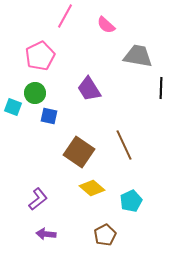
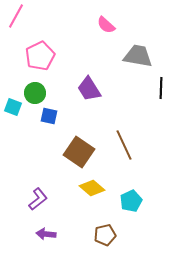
pink line: moved 49 px left
brown pentagon: rotated 15 degrees clockwise
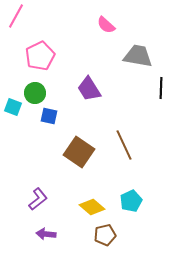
yellow diamond: moved 19 px down
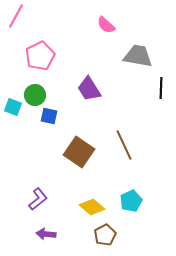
green circle: moved 2 px down
brown pentagon: rotated 15 degrees counterclockwise
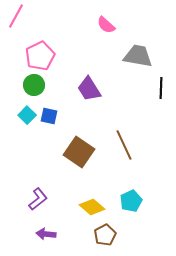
green circle: moved 1 px left, 10 px up
cyan square: moved 14 px right, 8 px down; rotated 24 degrees clockwise
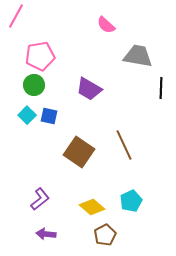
pink pentagon: rotated 16 degrees clockwise
purple trapezoid: rotated 28 degrees counterclockwise
purple L-shape: moved 2 px right
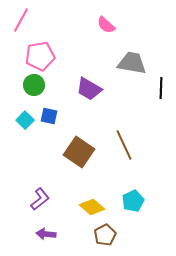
pink line: moved 5 px right, 4 px down
gray trapezoid: moved 6 px left, 7 px down
cyan square: moved 2 px left, 5 px down
cyan pentagon: moved 2 px right
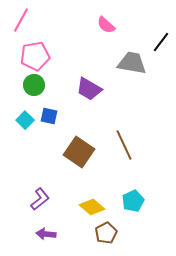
pink pentagon: moved 5 px left
black line: moved 46 px up; rotated 35 degrees clockwise
brown pentagon: moved 1 px right, 2 px up
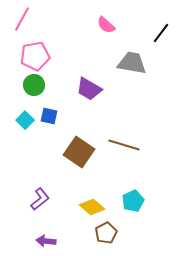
pink line: moved 1 px right, 1 px up
black line: moved 9 px up
brown line: rotated 48 degrees counterclockwise
purple arrow: moved 7 px down
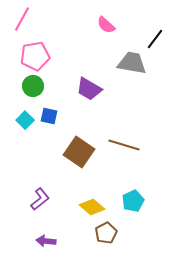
black line: moved 6 px left, 6 px down
green circle: moved 1 px left, 1 px down
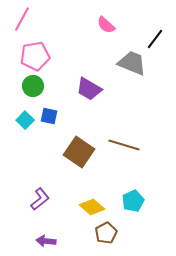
gray trapezoid: rotated 12 degrees clockwise
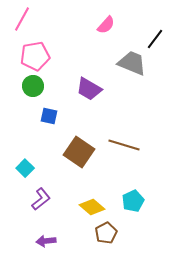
pink semicircle: rotated 90 degrees counterclockwise
cyan square: moved 48 px down
purple L-shape: moved 1 px right
purple arrow: rotated 12 degrees counterclockwise
